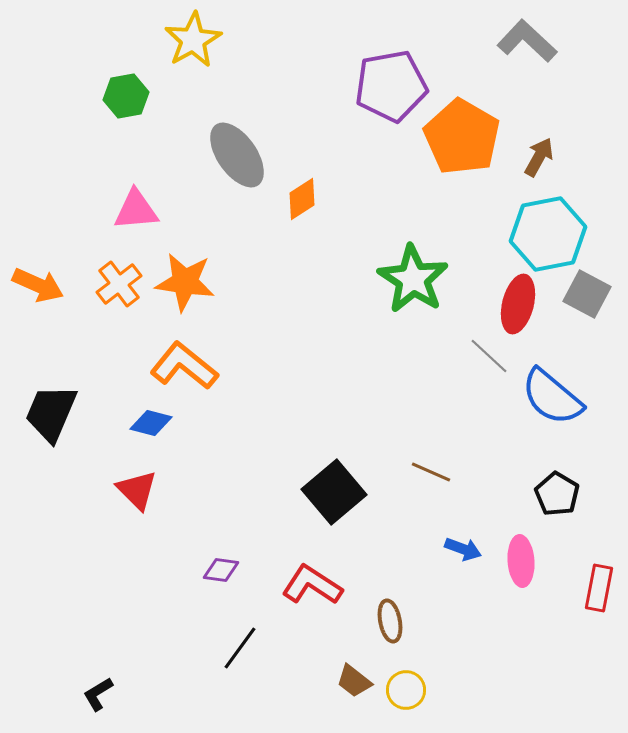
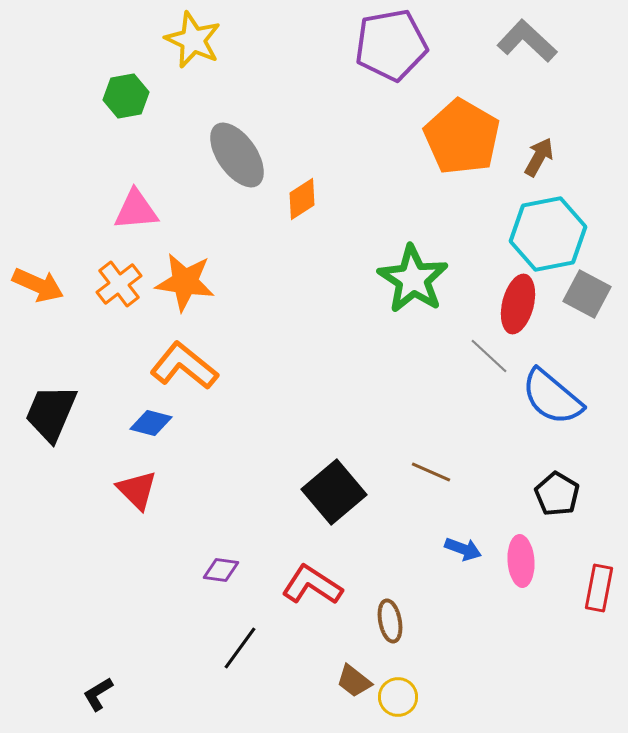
yellow star: rotated 18 degrees counterclockwise
purple pentagon: moved 41 px up
yellow circle: moved 8 px left, 7 px down
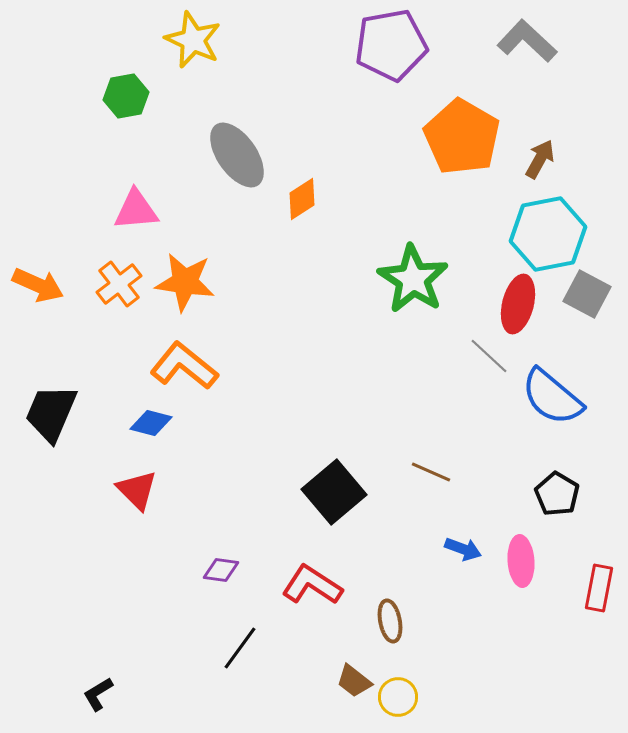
brown arrow: moved 1 px right, 2 px down
